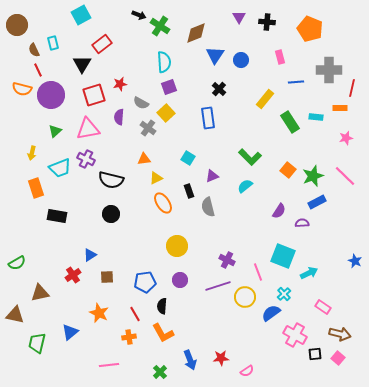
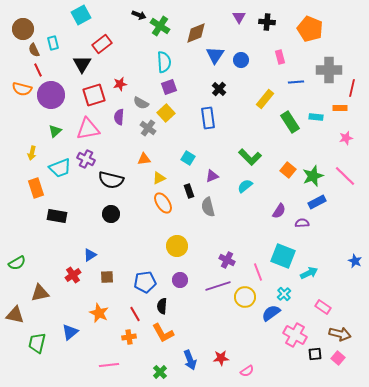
brown circle at (17, 25): moved 6 px right, 4 px down
yellow triangle at (156, 178): moved 3 px right
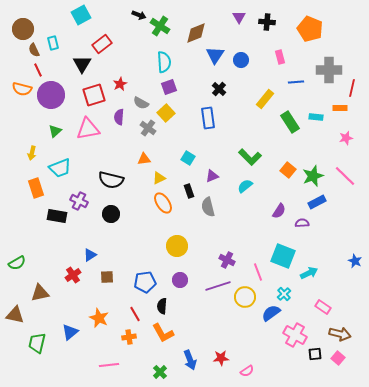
red star at (120, 84): rotated 16 degrees counterclockwise
purple cross at (86, 159): moved 7 px left, 42 px down
orange star at (99, 313): moved 5 px down
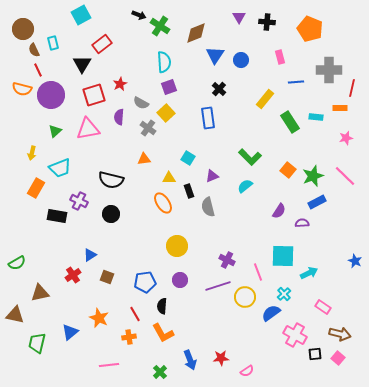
yellow triangle at (159, 178): moved 10 px right; rotated 24 degrees clockwise
orange rectangle at (36, 188): rotated 48 degrees clockwise
cyan square at (283, 256): rotated 20 degrees counterclockwise
brown square at (107, 277): rotated 24 degrees clockwise
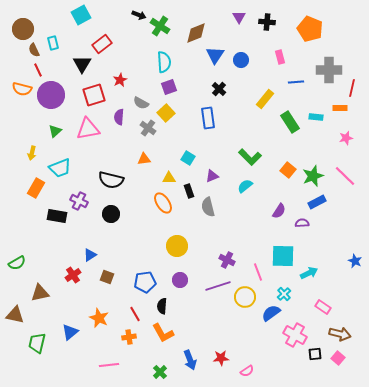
red star at (120, 84): moved 4 px up
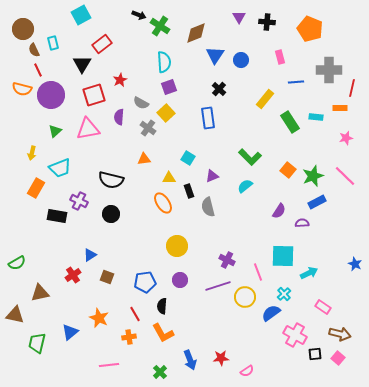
blue star at (355, 261): moved 3 px down
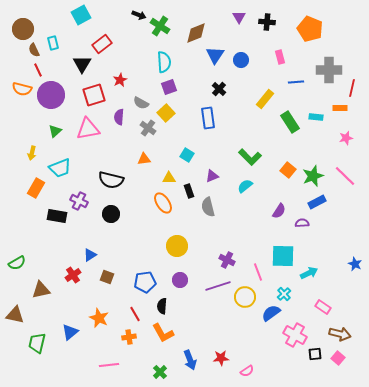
cyan square at (188, 158): moved 1 px left, 3 px up
brown triangle at (40, 293): moved 1 px right, 3 px up
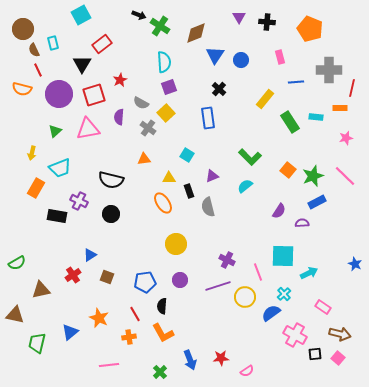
purple circle at (51, 95): moved 8 px right, 1 px up
yellow circle at (177, 246): moved 1 px left, 2 px up
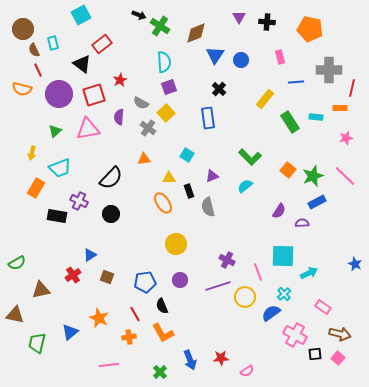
orange pentagon at (310, 29): rotated 10 degrees counterclockwise
black triangle at (82, 64): rotated 24 degrees counterclockwise
black semicircle at (111, 180): moved 2 px up; rotated 60 degrees counterclockwise
black semicircle at (162, 306): rotated 28 degrees counterclockwise
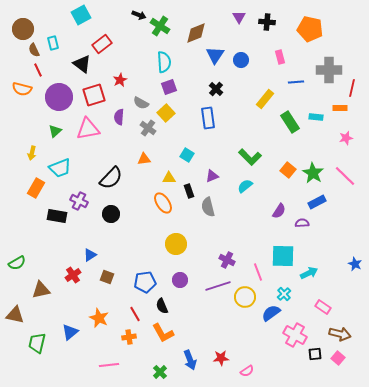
black cross at (219, 89): moved 3 px left
purple circle at (59, 94): moved 3 px down
green star at (313, 176): moved 3 px up; rotated 20 degrees counterclockwise
